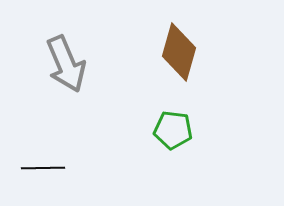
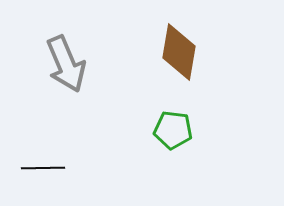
brown diamond: rotated 6 degrees counterclockwise
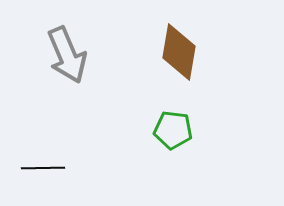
gray arrow: moved 1 px right, 9 px up
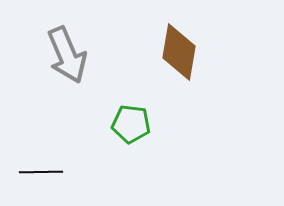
green pentagon: moved 42 px left, 6 px up
black line: moved 2 px left, 4 px down
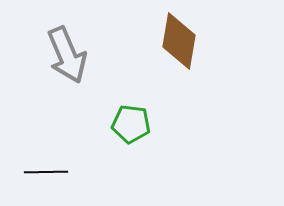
brown diamond: moved 11 px up
black line: moved 5 px right
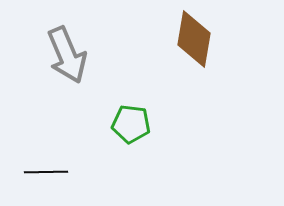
brown diamond: moved 15 px right, 2 px up
